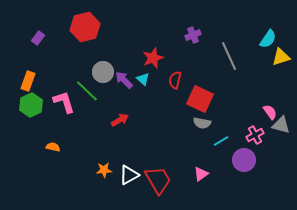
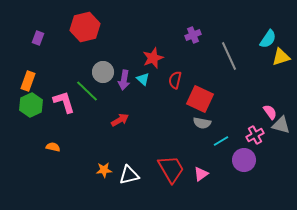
purple rectangle: rotated 16 degrees counterclockwise
purple arrow: rotated 126 degrees counterclockwise
white triangle: rotated 15 degrees clockwise
red trapezoid: moved 13 px right, 11 px up
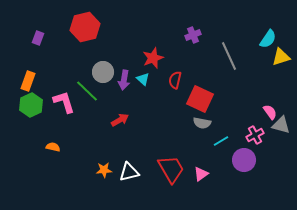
white triangle: moved 3 px up
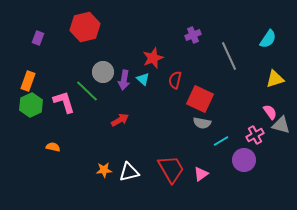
yellow triangle: moved 6 px left, 22 px down
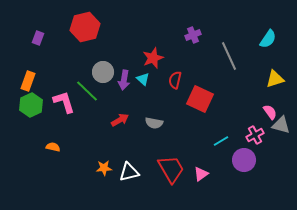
gray semicircle: moved 48 px left
orange star: moved 2 px up
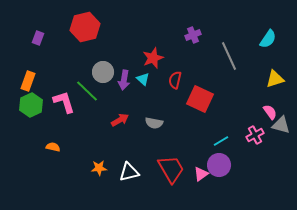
purple circle: moved 25 px left, 5 px down
orange star: moved 5 px left
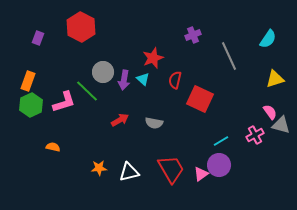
red hexagon: moved 4 px left; rotated 20 degrees counterclockwise
pink L-shape: rotated 90 degrees clockwise
